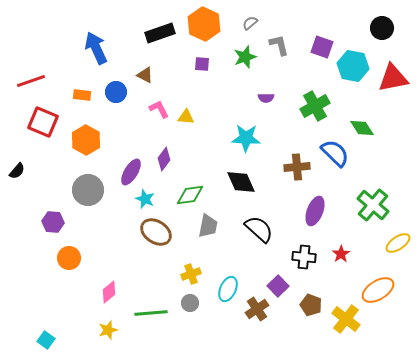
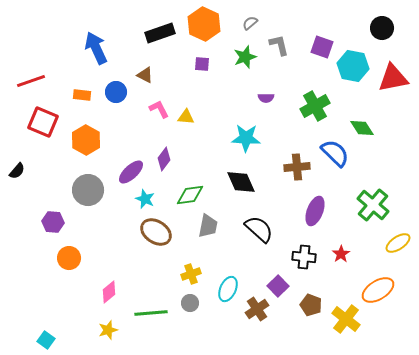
purple ellipse at (131, 172): rotated 16 degrees clockwise
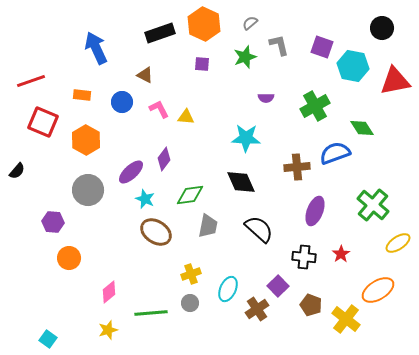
red triangle at (393, 78): moved 2 px right, 3 px down
blue circle at (116, 92): moved 6 px right, 10 px down
blue semicircle at (335, 153): rotated 64 degrees counterclockwise
cyan square at (46, 340): moved 2 px right, 1 px up
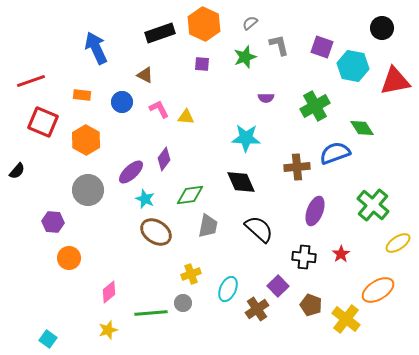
gray circle at (190, 303): moved 7 px left
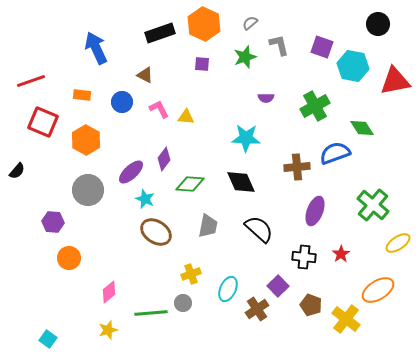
black circle at (382, 28): moved 4 px left, 4 px up
green diamond at (190, 195): moved 11 px up; rotated 12 degrees clockwise
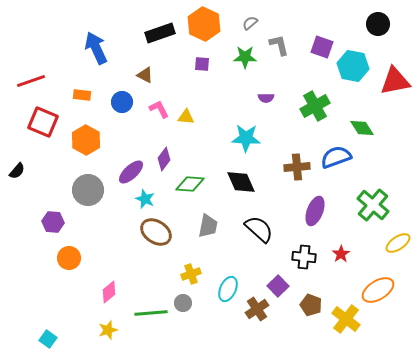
green star at (245, 57): rotated 20 degrees clockwise
blue semicircle at (335, 153): moved 1 px right, 4 px down
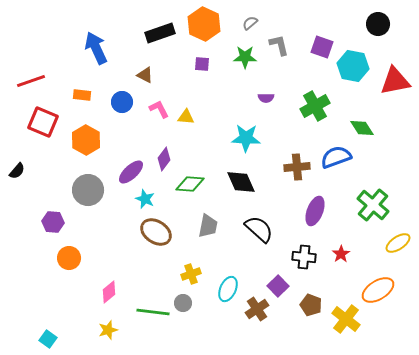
green line at (151, 313): moved 2 px right, 1 px up; rotated 12 degrees clockwise
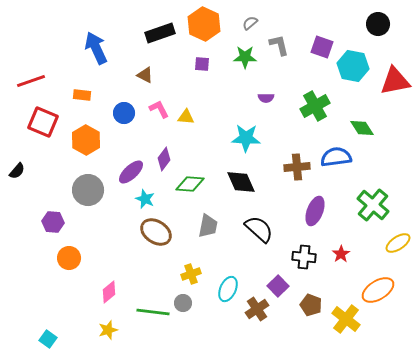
blue circle at (122, 102): moved 2 px right, 11 px down
blue semicircle at (336, 157): rotated 12 degrees clockwise
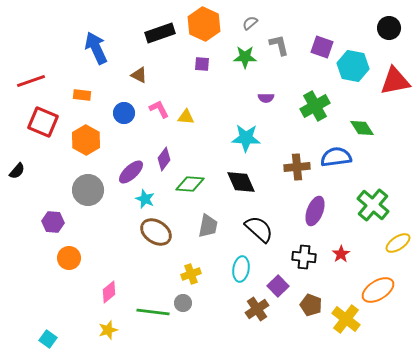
black circle at (378, 24): moved 11 px right, 4 px down
brown triangle at (145, 75): moved 6 px left
cyan ellipse at (228, 289): moved 13 px right, 20 px up; rotated 15 degrees counterclockwise
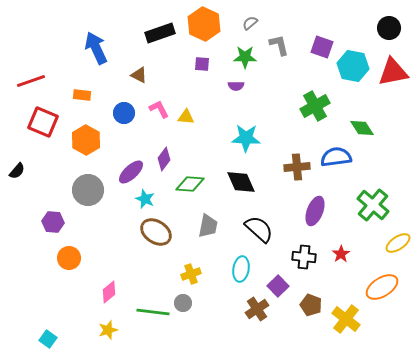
red triangle at (395, 81): moved 2 px left, 9 px up
purple semicircle at (266, 98): moved 30 px left, 12 px up
orange ellipse at (378, 290): moved 4 px right, 3 px up
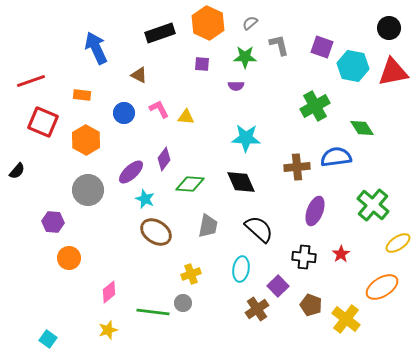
orange hexagon at (204, 24): moved 4 px right, 1 px up
